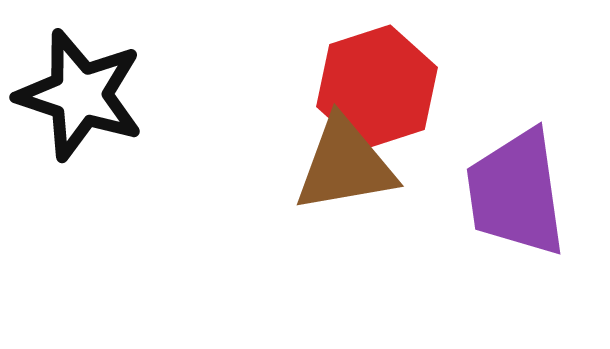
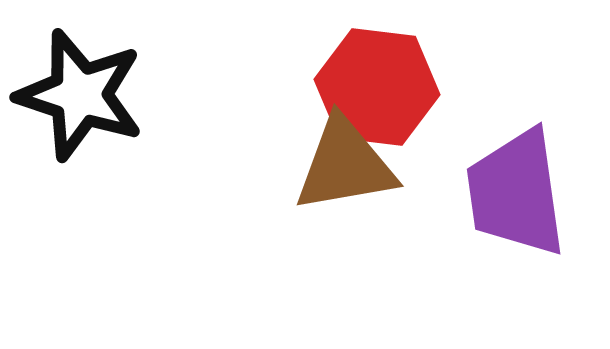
red hexagon: rotated 25 degrees clockwise
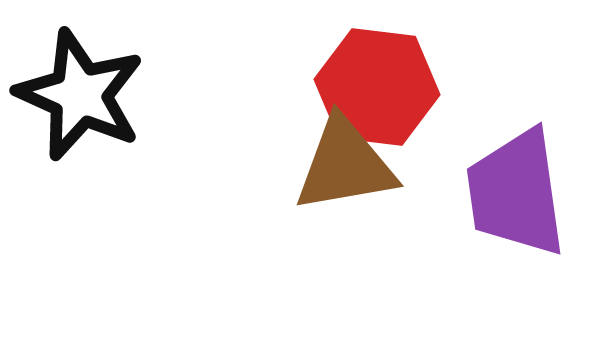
black star: rotated 6 degrees clockwise
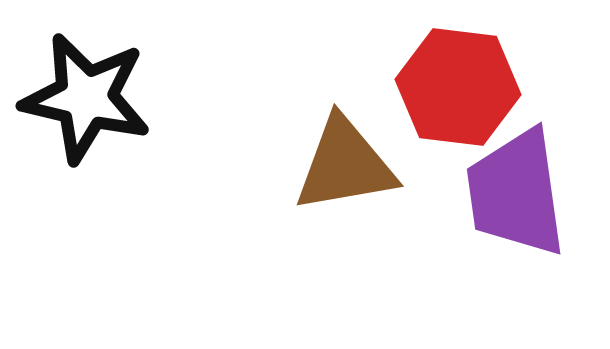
red hexagon: moved 81 px right
black star: moved 6 px right, 3 px down; rotated 11 degrees counterclockwise
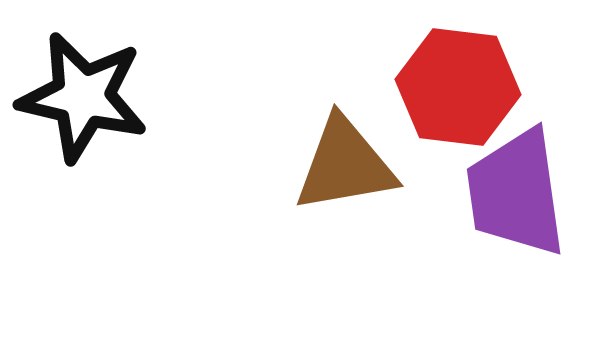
black star: moved 3 px left, 1 px up
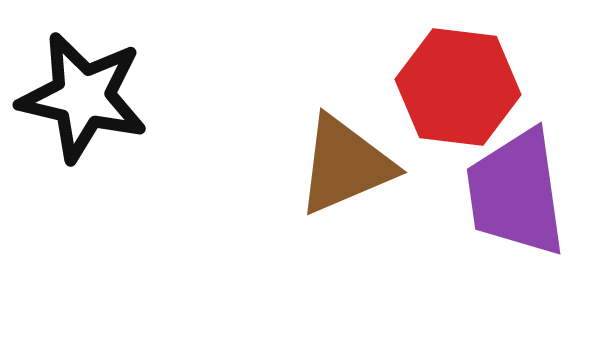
brown triangle: rotated 13 degrees counterclockwise
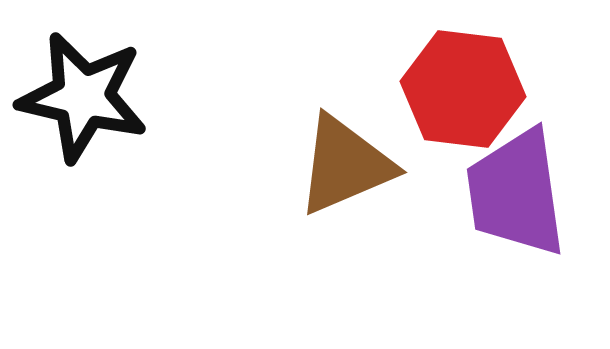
red hexagon: moved 5 px right, 2 px down
